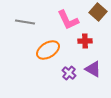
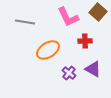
pink L-shape: moved 3 px up
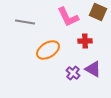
brown square: rotated 18 degrees counterclockwise
purple cross: moved 4 px right
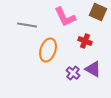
pink L-shape: moved 3 px left
gray line: moved 2 px right, 3 px down
red cross: rotated 24 degrees clockwise
orange ellipse: rotated 40 degrees counterclockwise
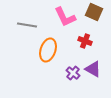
brown square: moved 4 px left
